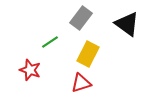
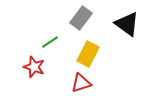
red star: moved 4 px right, 3 px up
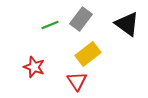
gray rectangle: moved 1 px down
green line: moved 17 px up; rotated 12 degrees clockwise
yellow rectangle: rotated 25 degrees clockwise
red triangle: moved 4 px left, 2 px up; rotated 45 degrees counterclockwise
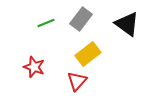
green line: moved 4 px left, 2 px up
red triangle: rotated 15 degrees clockwise
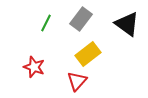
green line: rotated 42 degrees counterclockwise
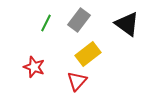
gray rectangle: moved 2 px left, 1 px down
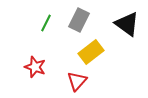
gray rectangle: rotated 10 degrees counterclockwise
yellow rectangle: moved 3 px right, 2 px up
red star: moved 1 px right
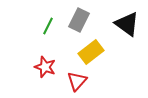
green line: moved 2 px right, 3 px down
red star: moved 10 px right
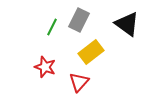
green line: moved 4 px right, 1 px down
red triangle: moved 2 px right, 1 px down
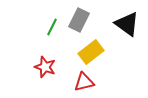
red triangle: moved 5 px right; rotated 35 degrees clockwise
